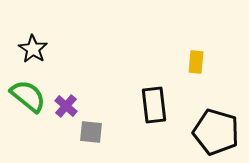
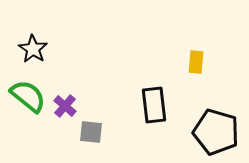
purple cross: moved 1 px left
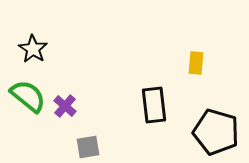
yellow rectangle: moved 1 px down
gray square: moved 3 px left, 15 px down; rotated 15 degrees counterclockwise
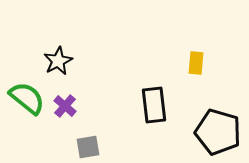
black star: moved 25 px right, 12 px down; rotated 12 degrees clockwise
green semicircle: moved 1 px left, 2 px down
black pentagon: moved 2 px right
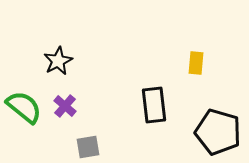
green semicircle: moved 3 px left, 9 px down
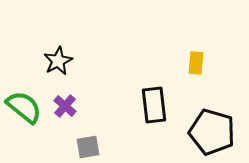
black pentagon: moved 6 px left
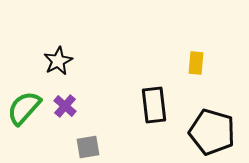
green semicircle: moved 1 px down; rotated 87 degrees counterclockwise
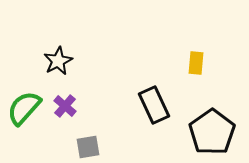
black rectangle: rotated 18 degrees counterclockwise
black pentagon: rotated 21 degrees clockwise
